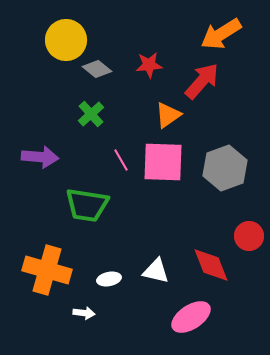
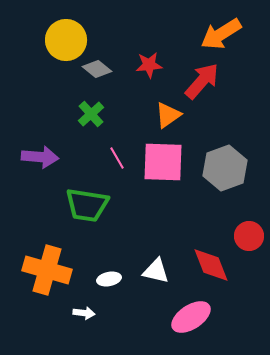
pink line: moved 4 px left, 2 px up
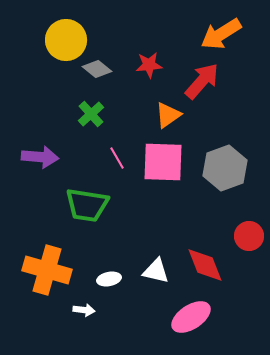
red diamond: moved 6 px left
white arrow: moved 3 px up
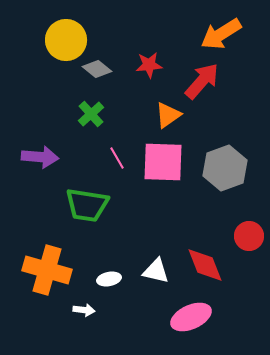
pink ellipse: rotated 9 degrees clockwise
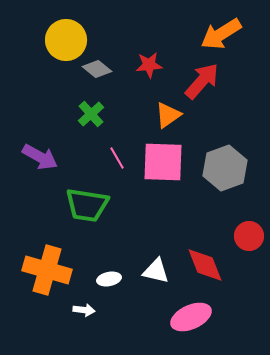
purple arrow: rotated 24 degrees clockwise
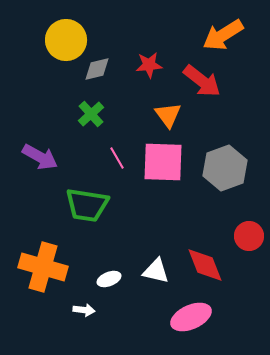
orange arrow: moved 2 px right, 1 px down
gray diamond: rotated 52 degrees counterclockwise
red arrow: rotated 87 degrees clockwise
orange triangle: rotated 32 degrees counterclockwise
orange cross: moved 4 px left, 3 px up
white ellipse: rotated 10 degrees counterclockwise
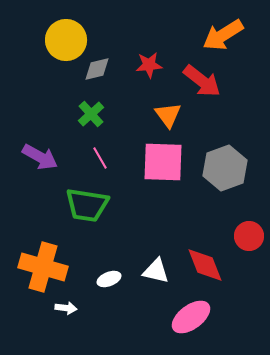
pink line: moved 17 px left
white arrow: moved 18 px left, 2 px up
pink ellipse: rotated 12 degrees counterclockwise
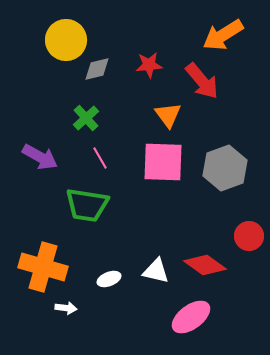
red arrow: rotated 12 degrees clockwise
green cross: moved 5 px left, 4 px down
red diamond: rotated 33 degrees counterclockwise
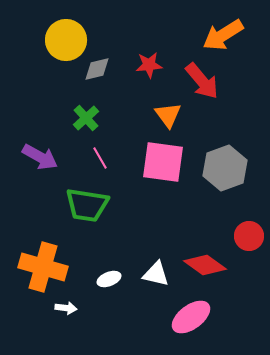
pink square: rotated 6 degrees clockwise
white triangle: moved 3 px down
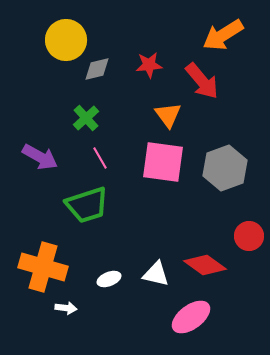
green trapezoid: rotated 27 degrees counterclockwise
